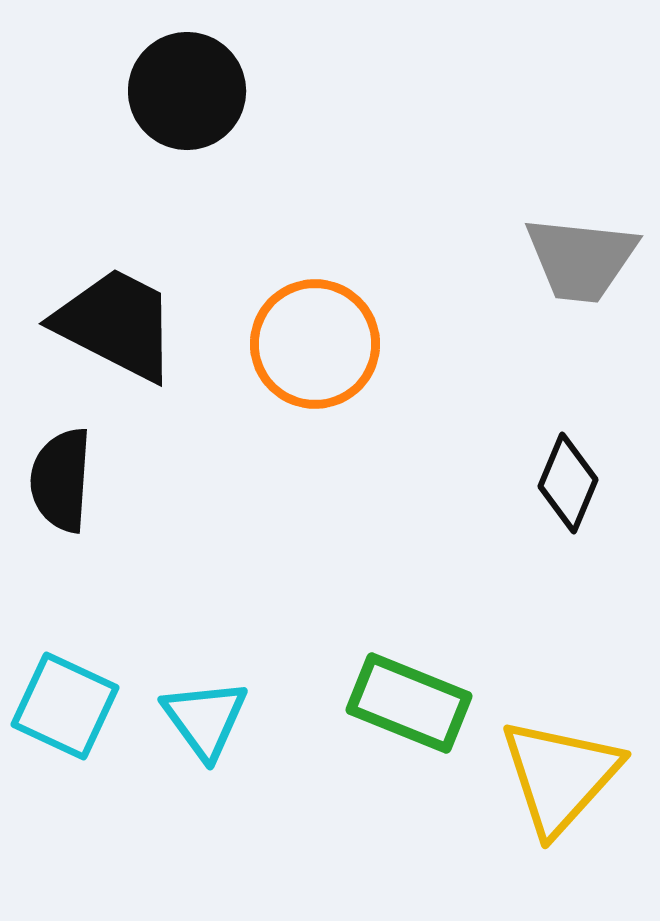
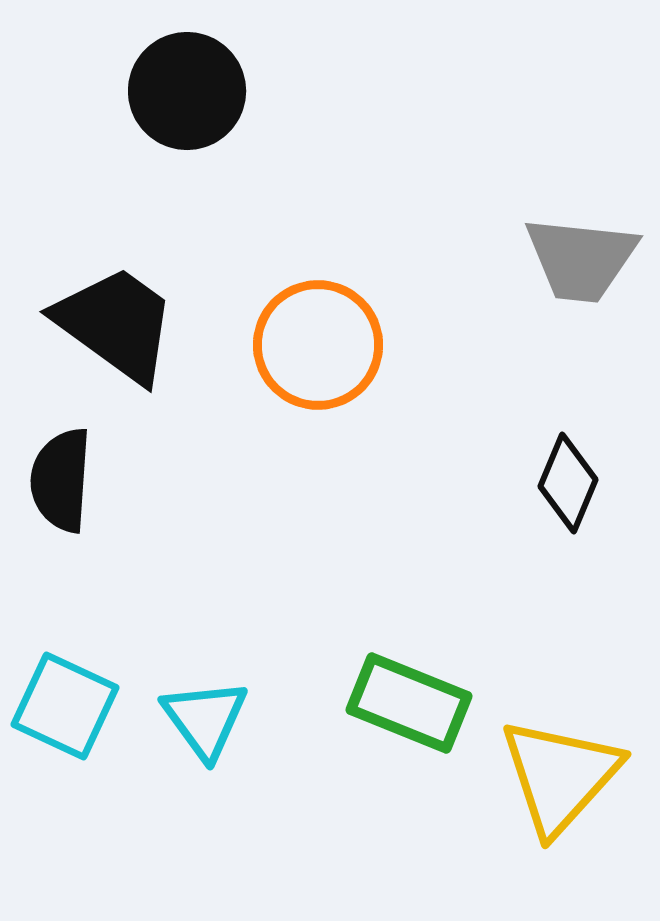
black trapezoid: rotated 9 degrees clockwise
orange circle: moved 3 px right, 1 px down
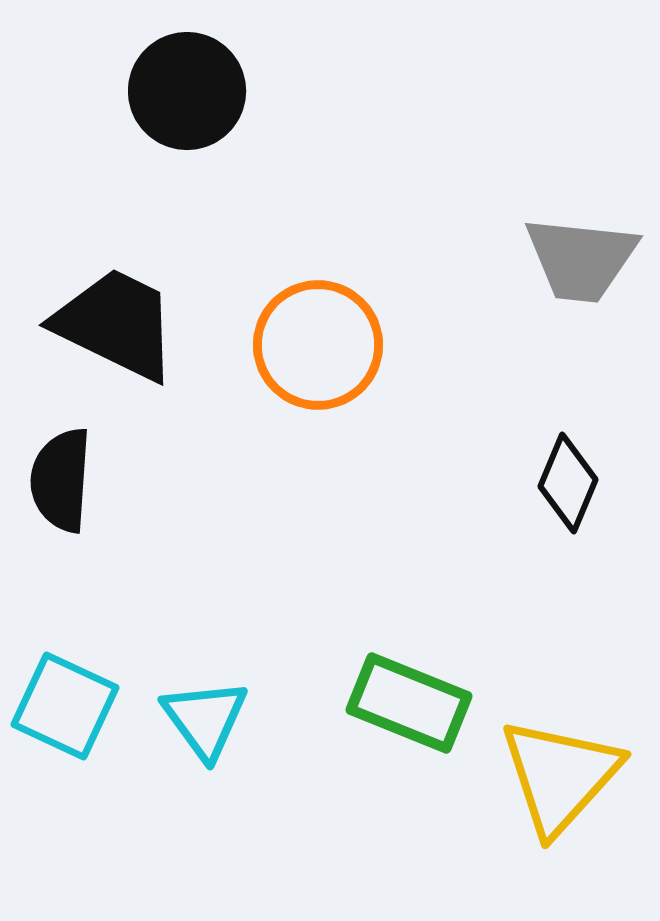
black trapezoid: rotated 10 degrees counterclockwise
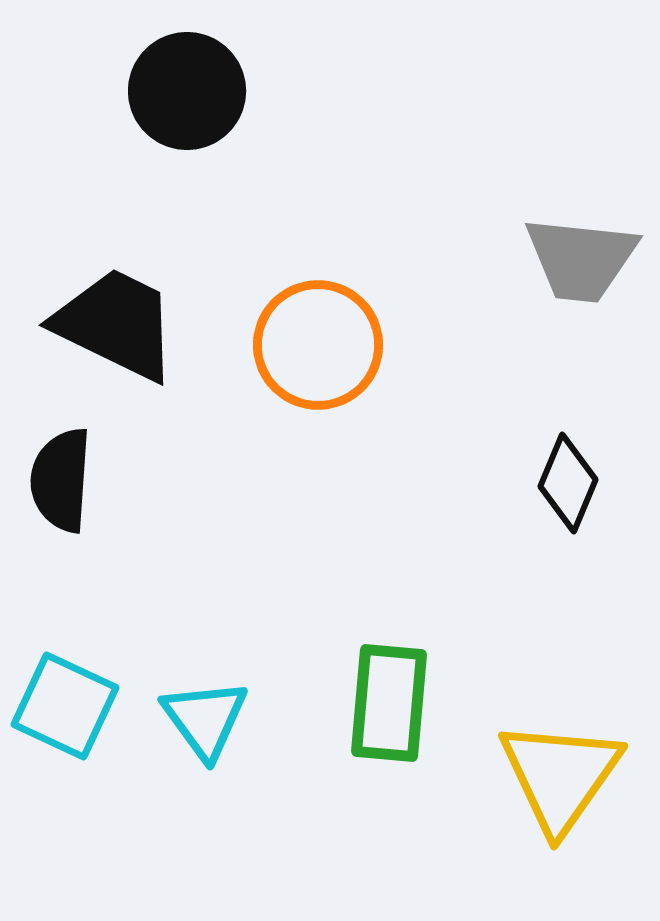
green rectangle: moved 20 px left; rotated 73 degrees clockwise
yellow triangle: rotated 7 degrees counterclockwise
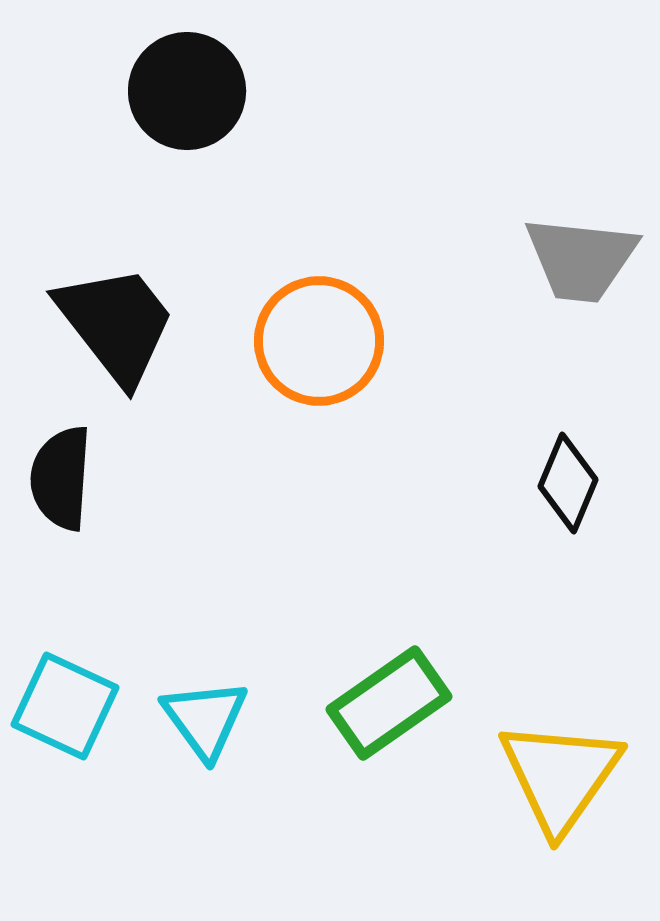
black trapezoid: rotated 26 degrees clockwise
orange circle: moved 1 px right, 4 px up
black semicircle: moved 2 px up
green rectangle: rotated 50 degrees clockwise
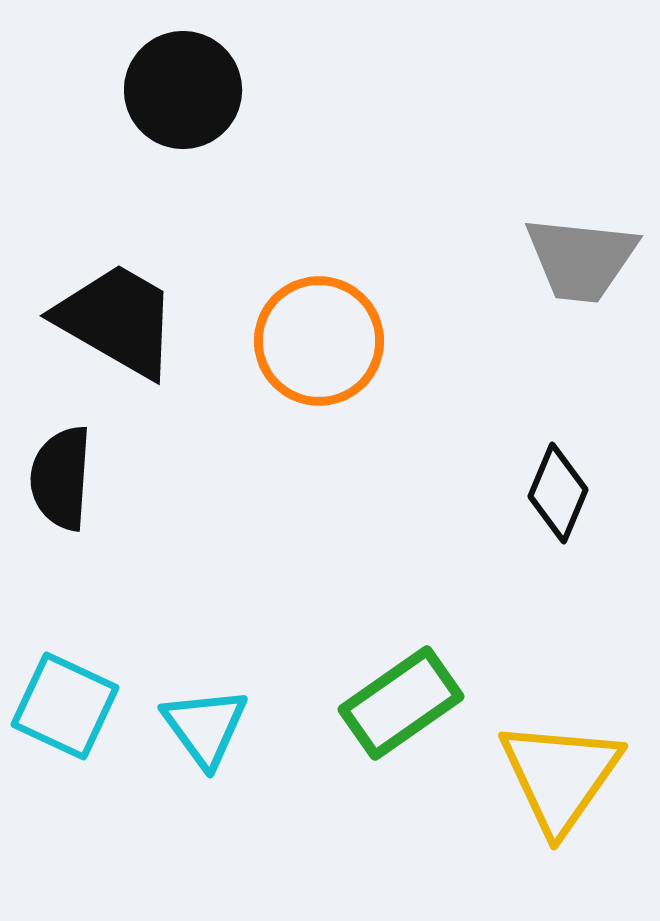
black circle: moved 4 px left, 1 px up
black trapezoid: moved 1 px right, 4 px up; rotated 22 degrees counterclockwise
black diamond: moved 10 px left, 10 px down
green rectangle: moved 12 px right
cyan triangle: moved 8 px down
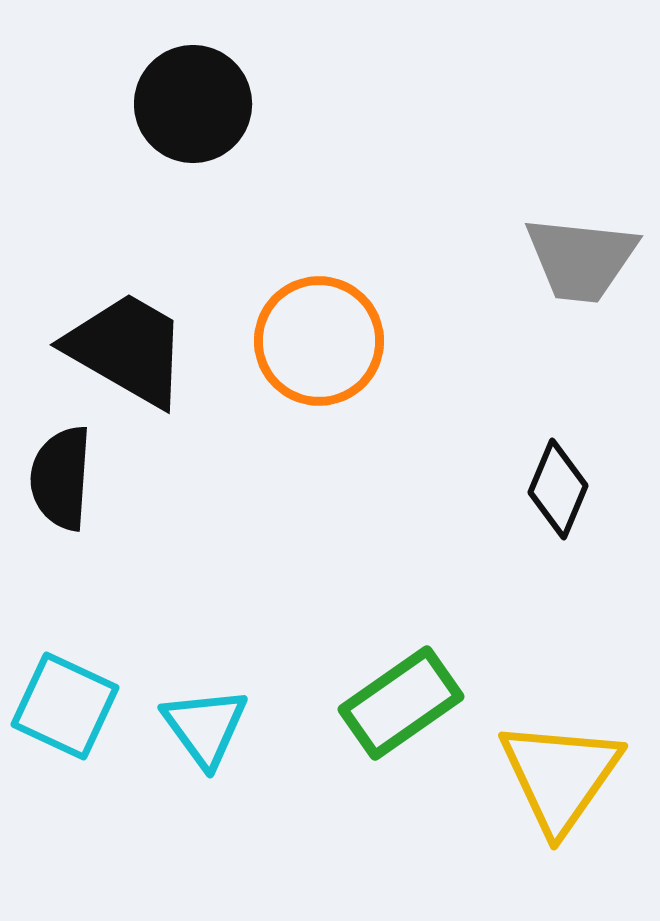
black circle: moved 10 px right, 14 px down
black trapezoid: moved 10 px right, 29 px down
black diamond: moved 4 px up
